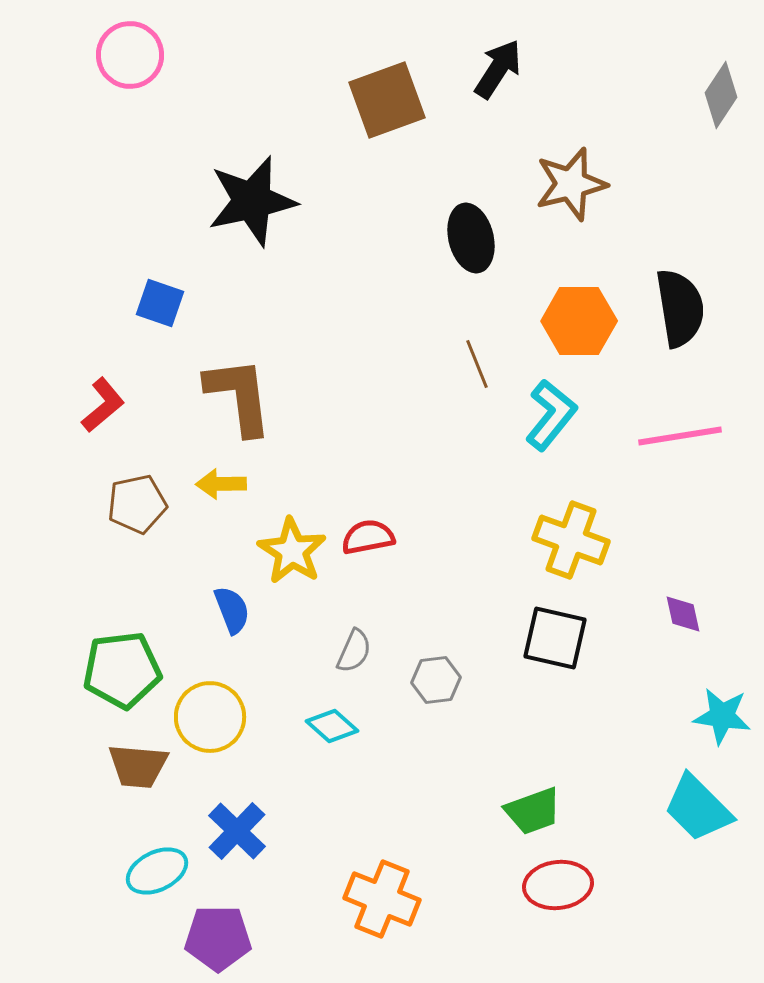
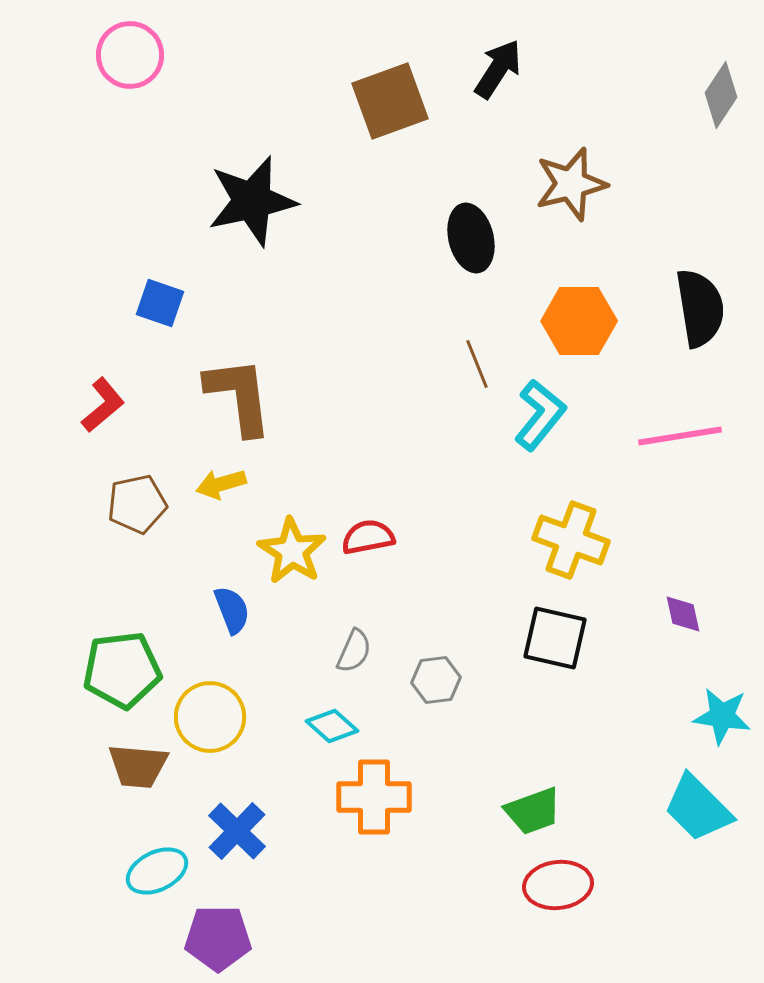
brown square: moved 3 px right, 1 px down
black semicircle: moved 20 px right
cyan L-shape: moved 11 px left
yellow arrow: rotated 15 degrees counterclockwise
orange cross: moved 8 px left, 102 px up; rotated 22 degrees counterclockwise
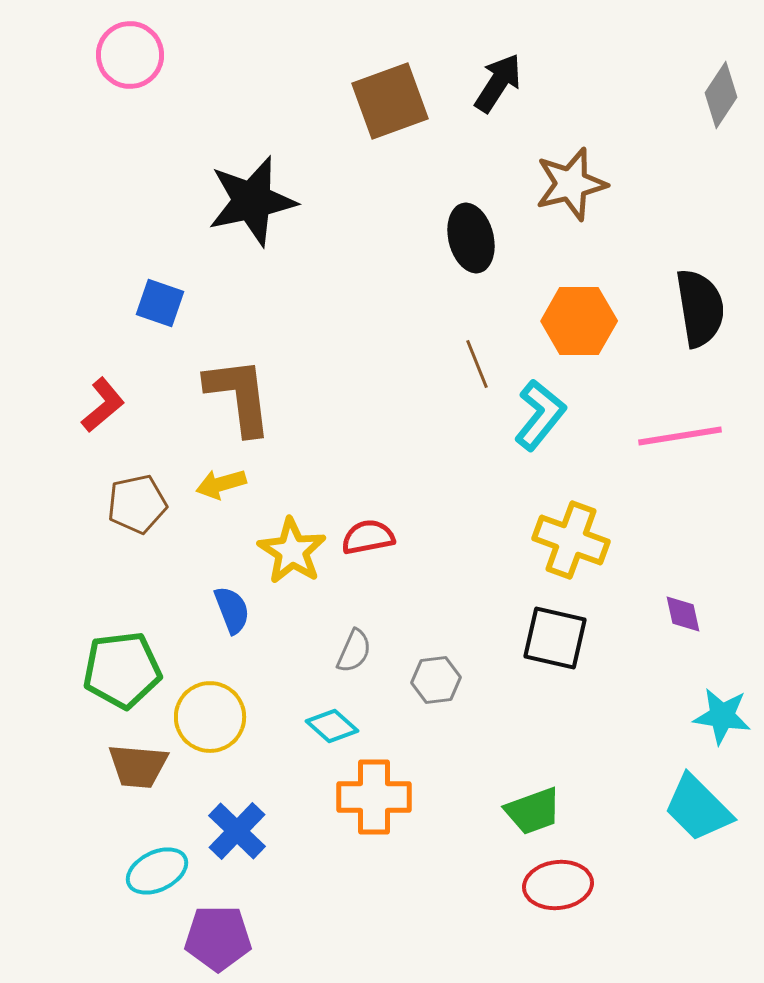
black arrow: moved 14 px down
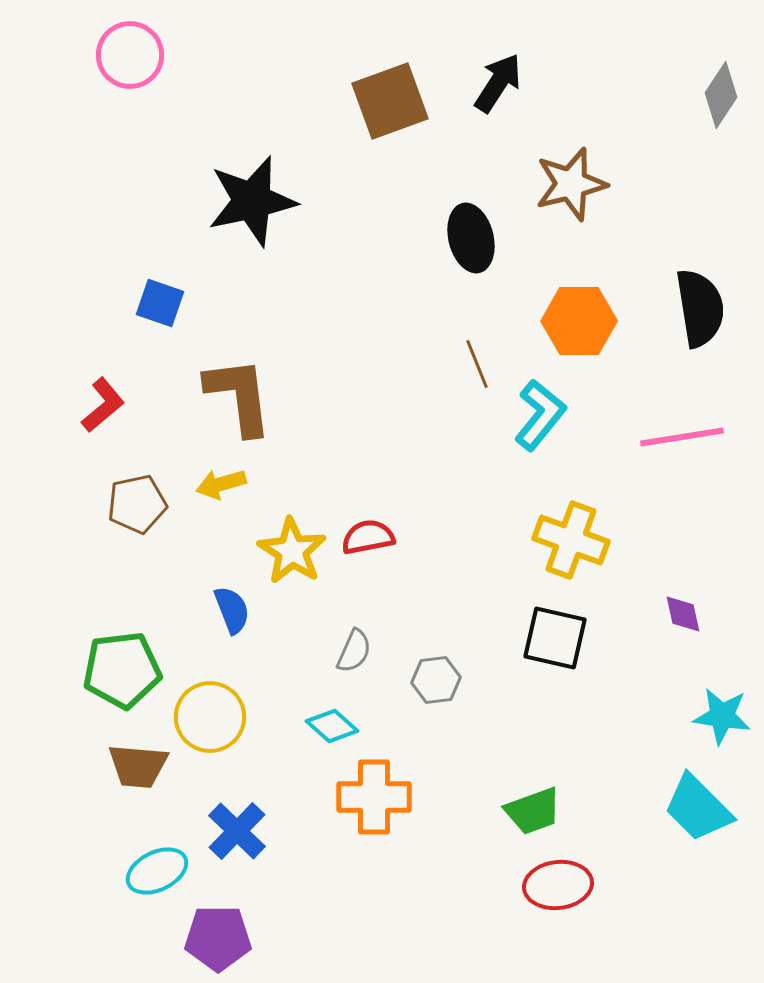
pink line: moved 2 px right, 1 px down
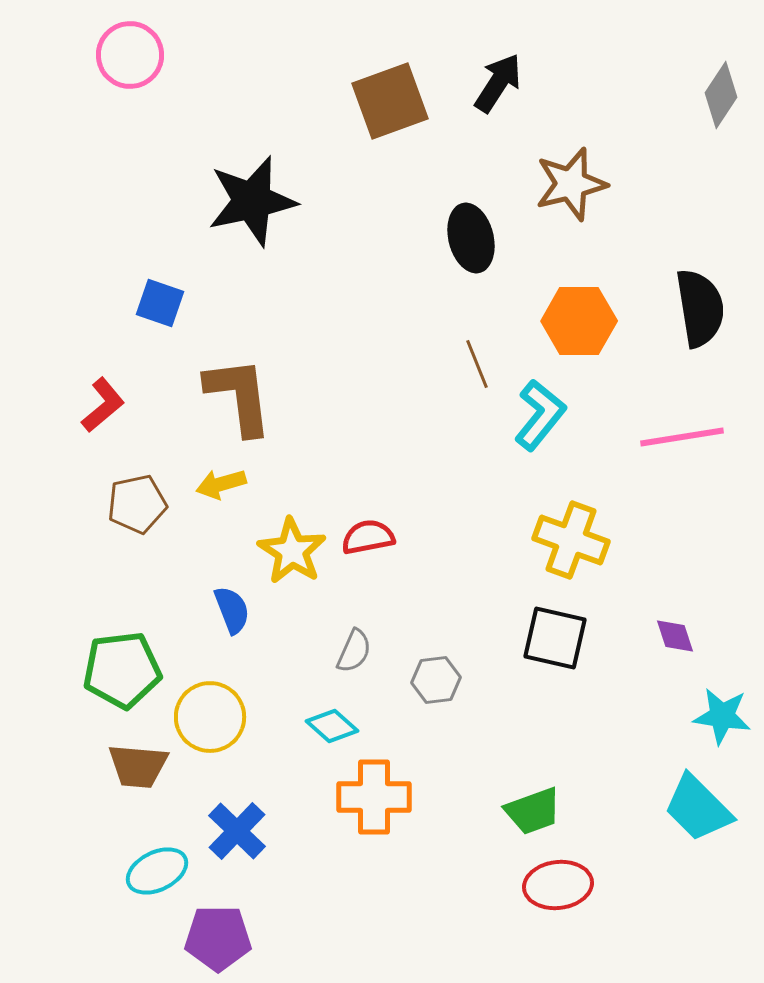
purple diamond: moved 8 px left, 22 px down; rotated 6 degrees counterclockwise
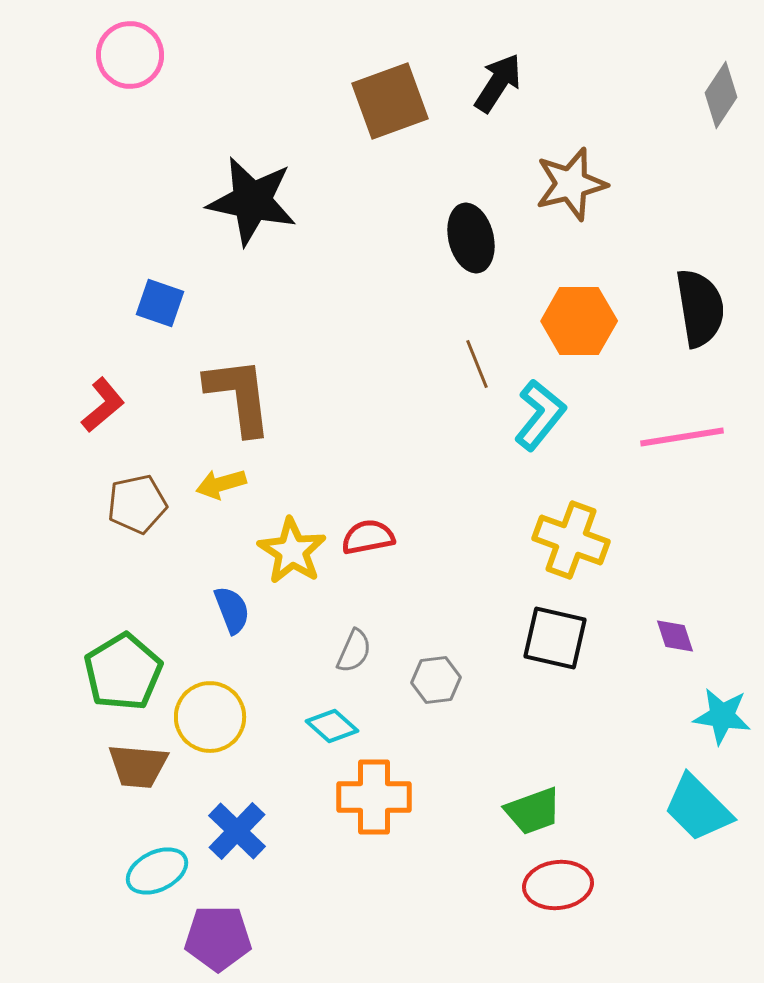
black star: rotated 24 degrees clockwise
green pentagon: moved 1 px right, 2 px down; rotated 24 degrees counterclockwise
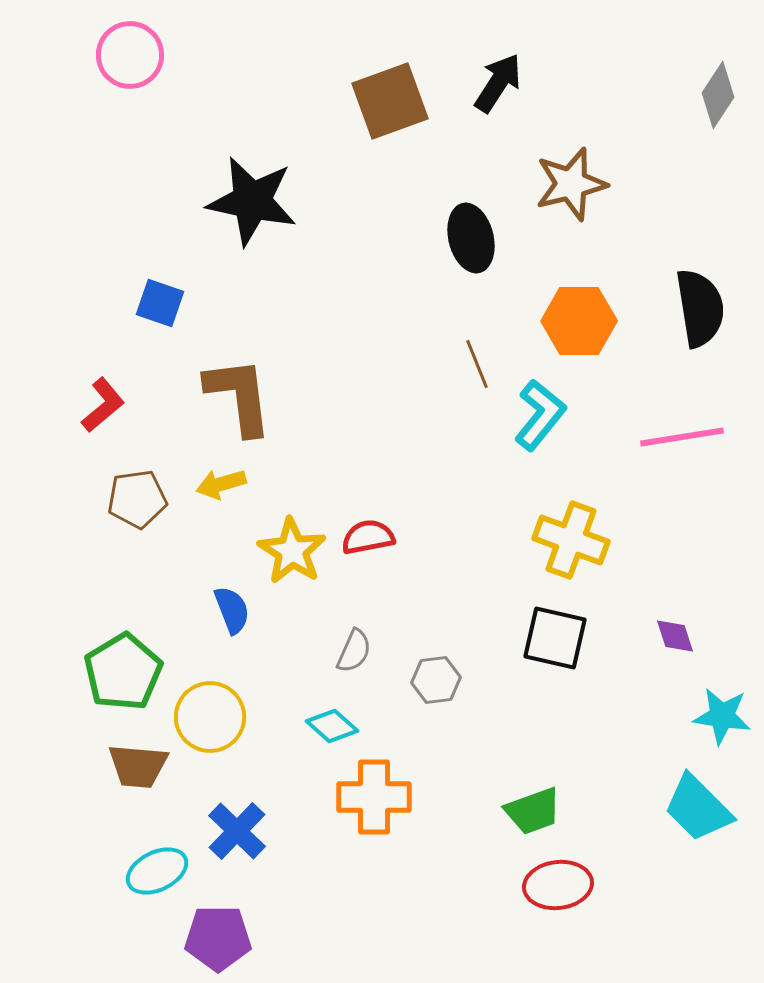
gray diamond: moved 3 px left
brown pentagon: moved 5 px up; rotated 4 degrees clockwise
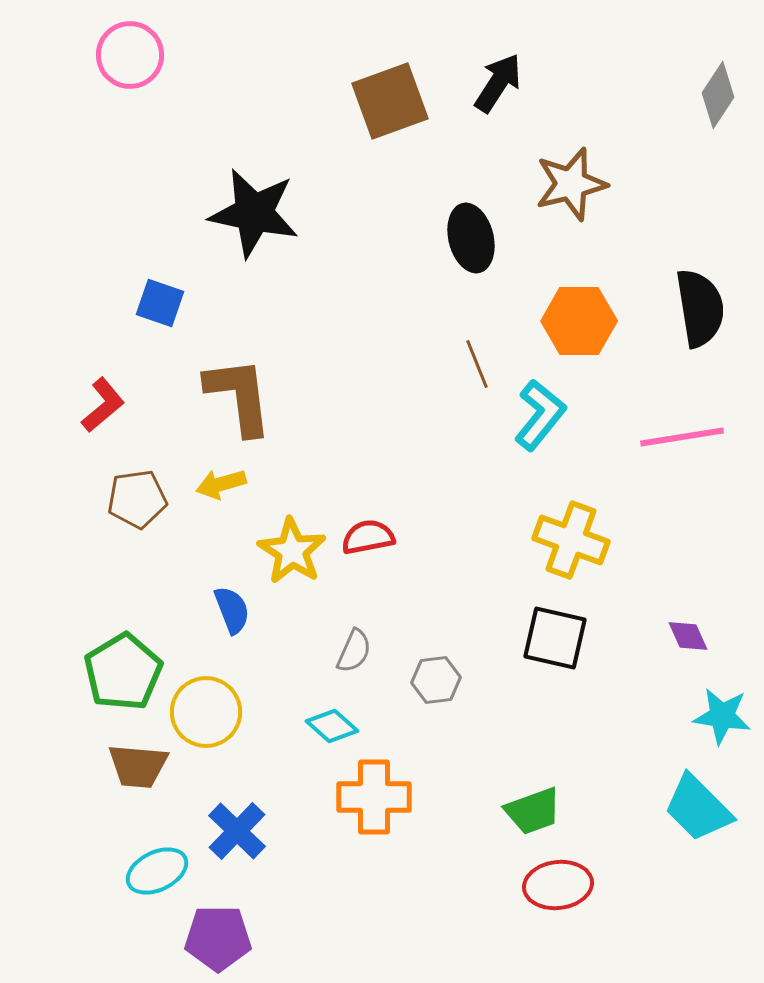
black star: moved 2 px right, 12 px down
purple diamond: moved 13 px right; rotated 6 degrees counterclockwise
yellow circle: moved 4 px left, 5 px up
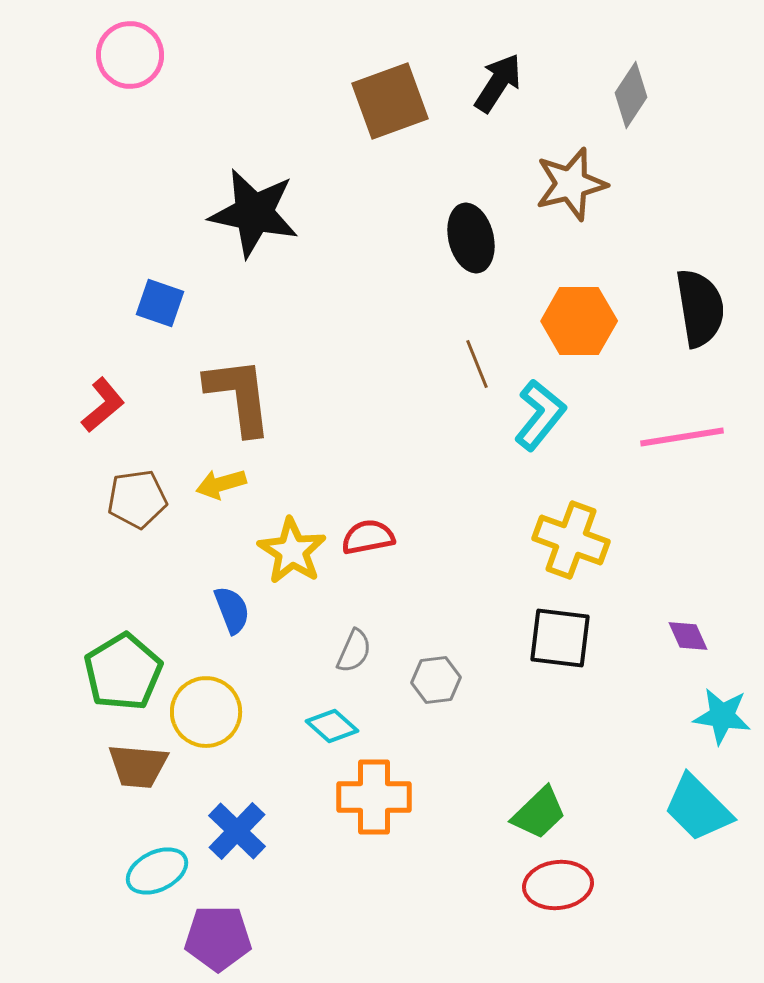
gray diamond: moved 87 px left
black square: moved 5 px right; rotated 6 degrees counterclockwise
green trapezoid: moved 6 px right, 2 px down; rotated 24 degrees counterclockwise
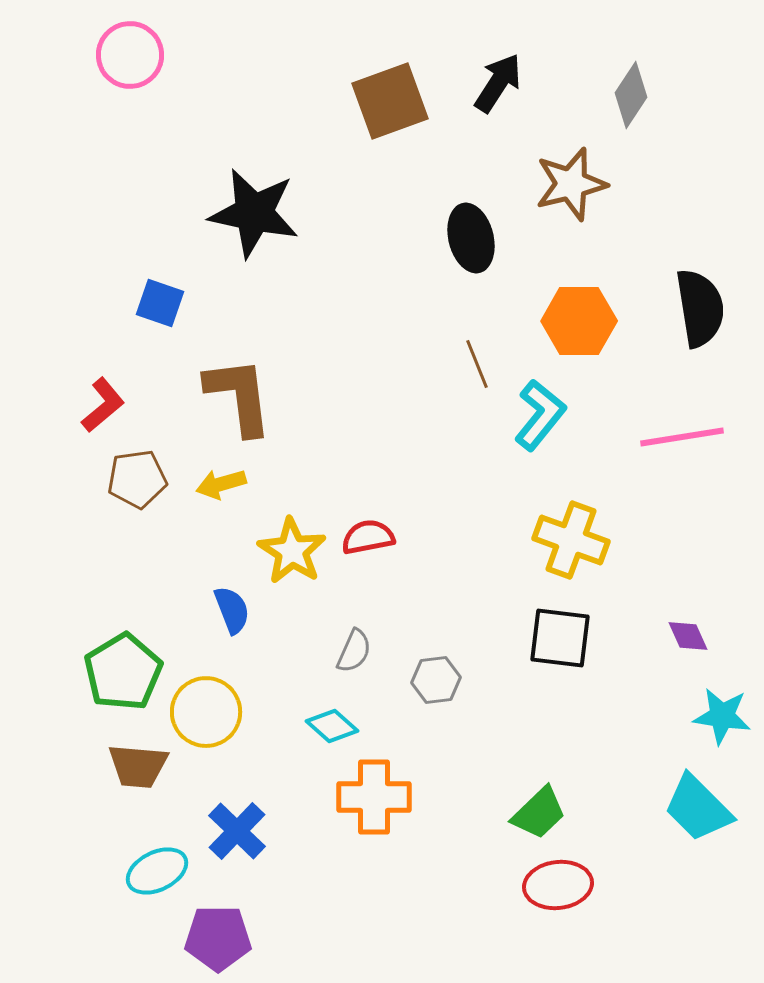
brown pentagon: moved 20 px up
